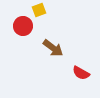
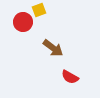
red circle: moved 4 px up
red semicircle: moved 11 px left, 4 px down
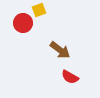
red circle: moved 1 px down
brown arrow: moved 7 px right, 2 px down
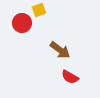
red circle: moved 1 px left
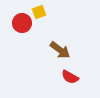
yellow square: moved 2 px down
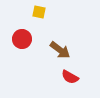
yellow square: rotated 32 degrees clockwise
red circle: moved 16 px down
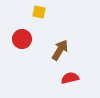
brown arrow: rotated 95 degrees counterclockwise
red semicircle: moved 1 px down; rotated 138 degrees clockwise
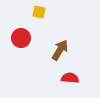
red circle: moved 1 px left, 1 px up
red semicircle: rotated 18 degrees clockwise
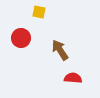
brown arrow: rotated 65 degrees counterclockwise
red semicircle: moved 3 px right
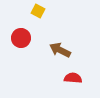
yellow square: moved 1 px left, 1 px up; rotated 16 degrees clockwise
brown arrow: rotated 30 degrees counterclockwise
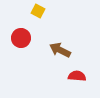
red semicircle: moved 4 px right, 2 px up
